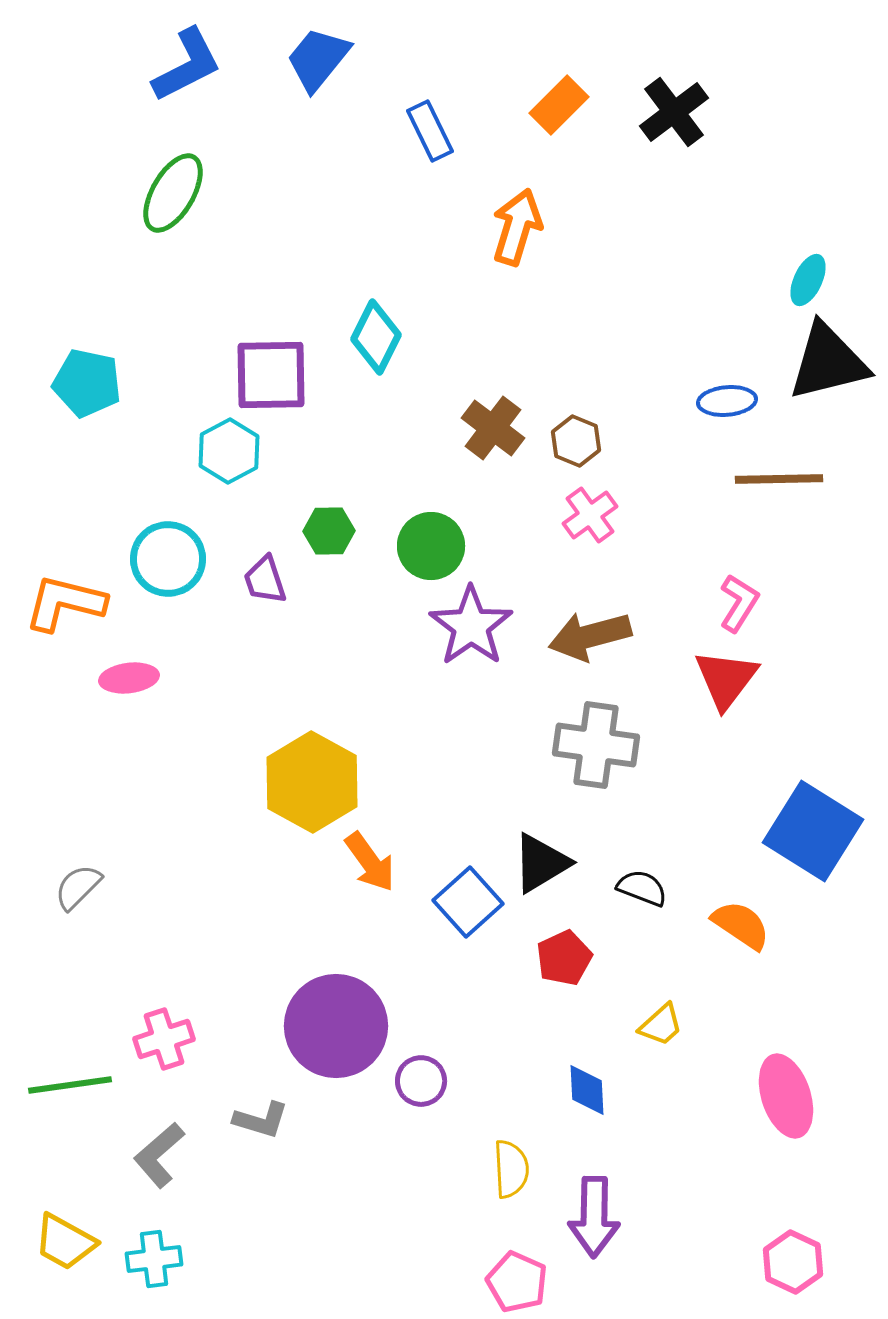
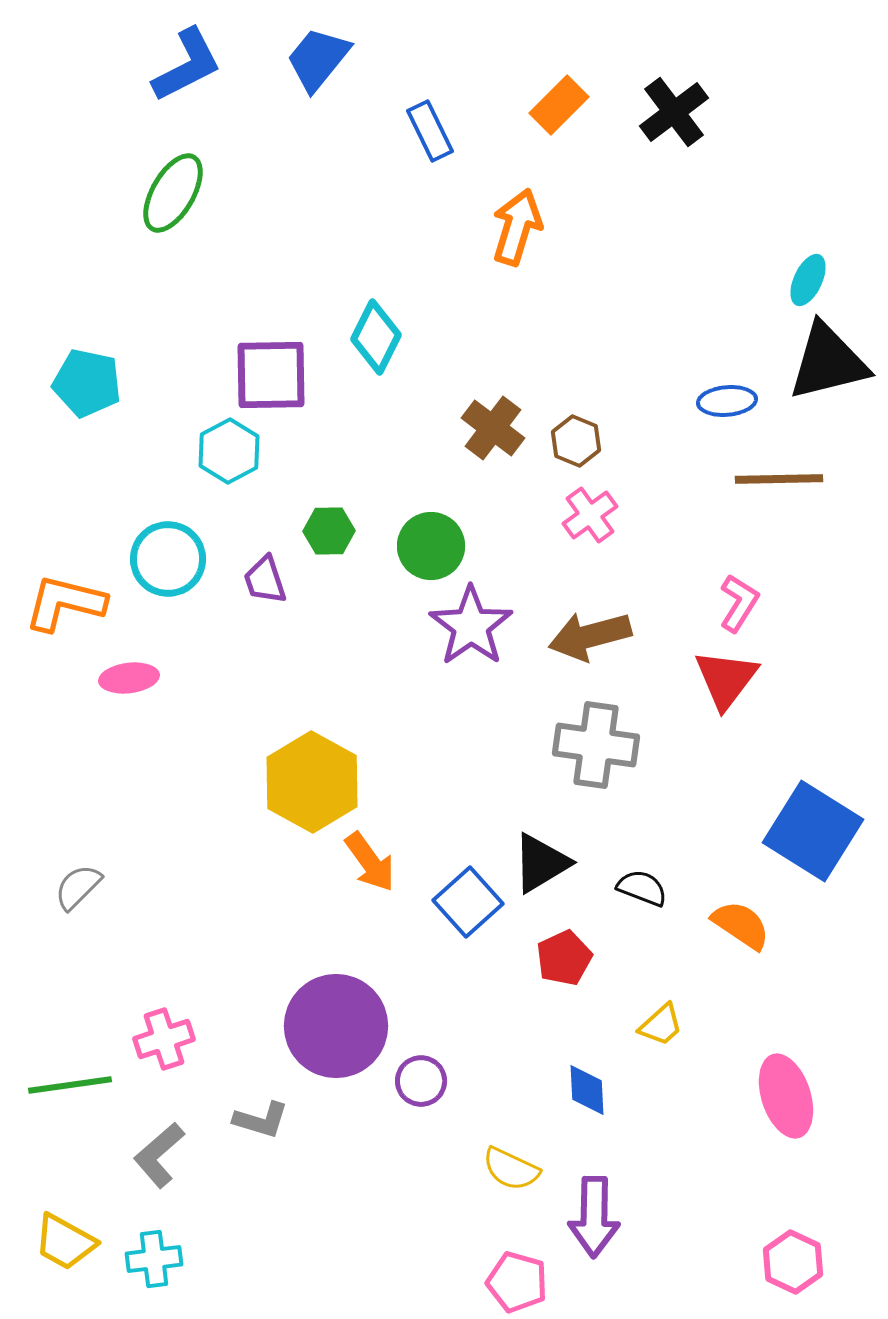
yellow semicircle at (511, 1169): rotated 118 degrees clockwise
pink pentagon at (517, 1282): rotated 8 degrees counterclockwise
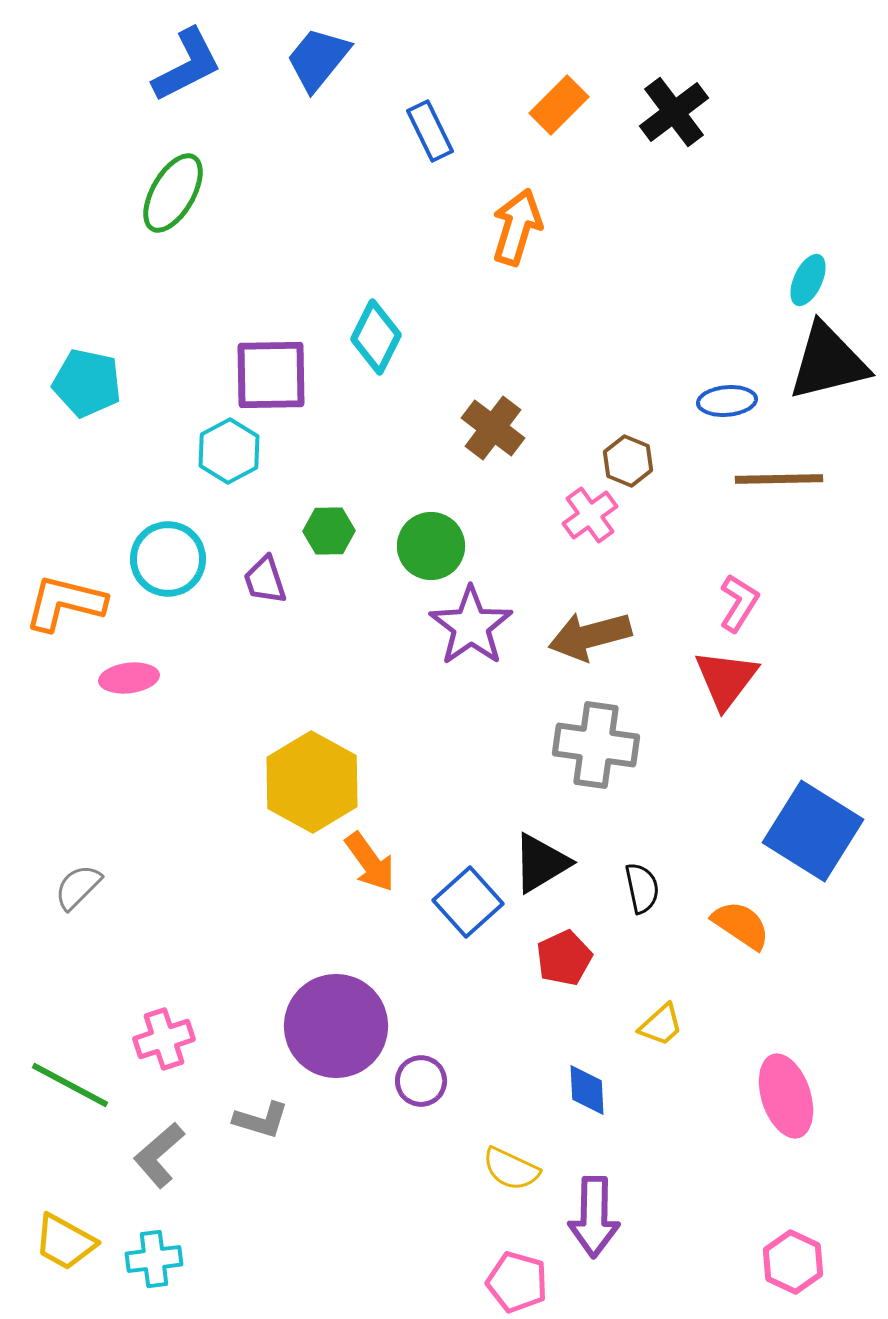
brown hexagon at (576, 441): moved 52 px right, 20 px down
black semicircle at (642, 888): rotated 57 degrees clockwise
green line at (70, 1085): rotated 36 degrees clockwise
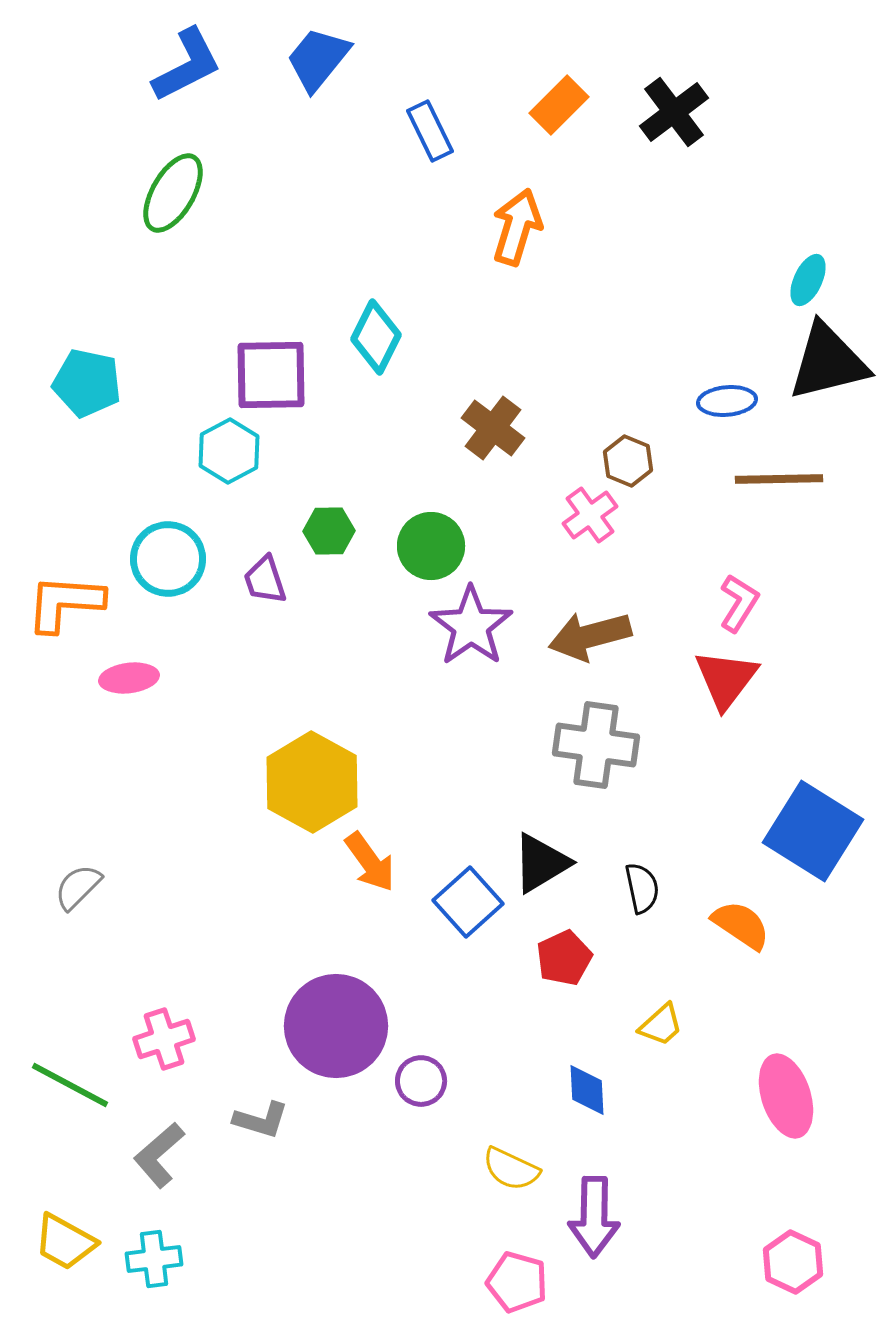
orange L-shape at (65, 603): rotated 10 degrees counterclockwise
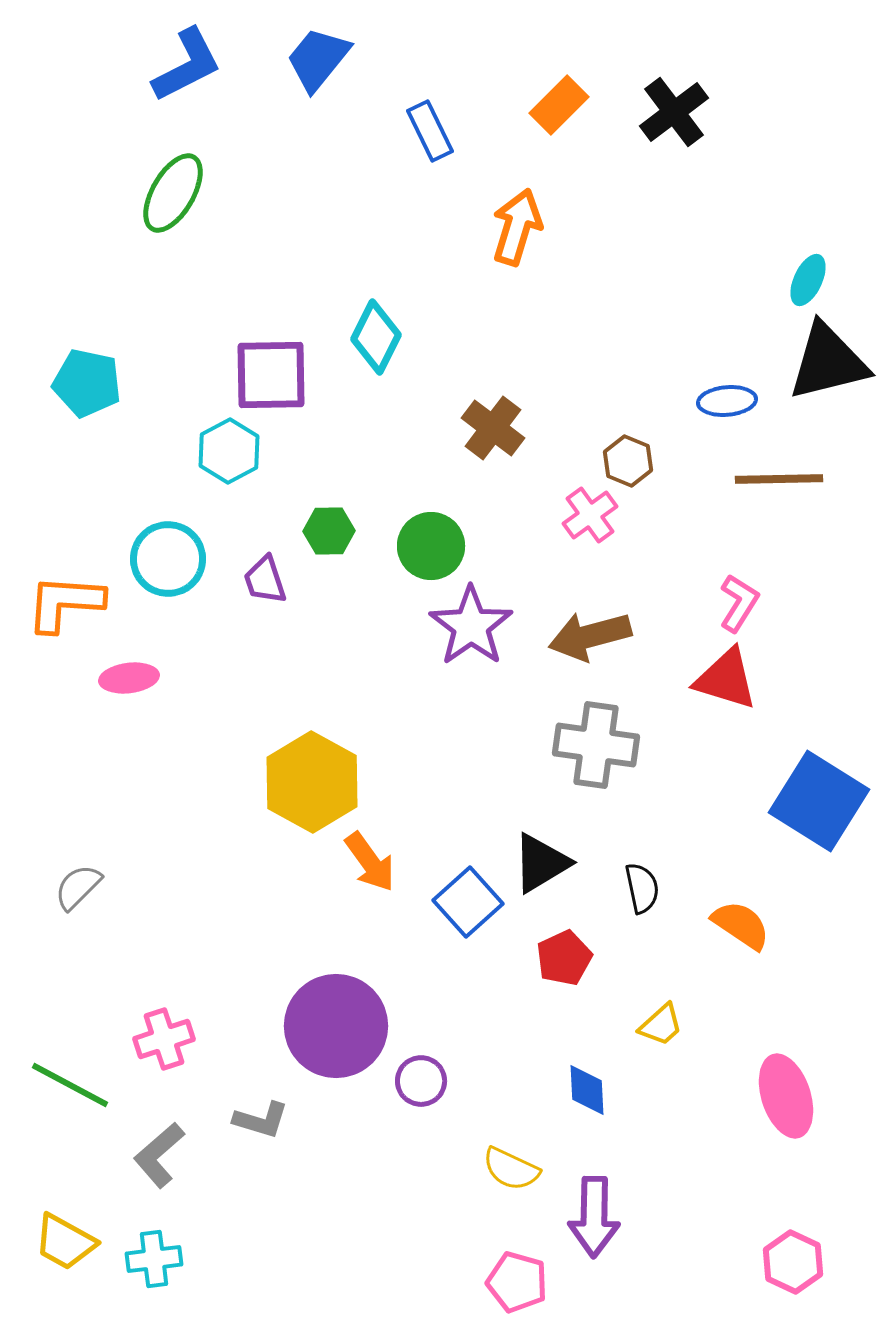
red triangle at (726, 679): rotated 50 degrees counterclockwise
blue square at (813, 831): moved 6 px right, 30 px up
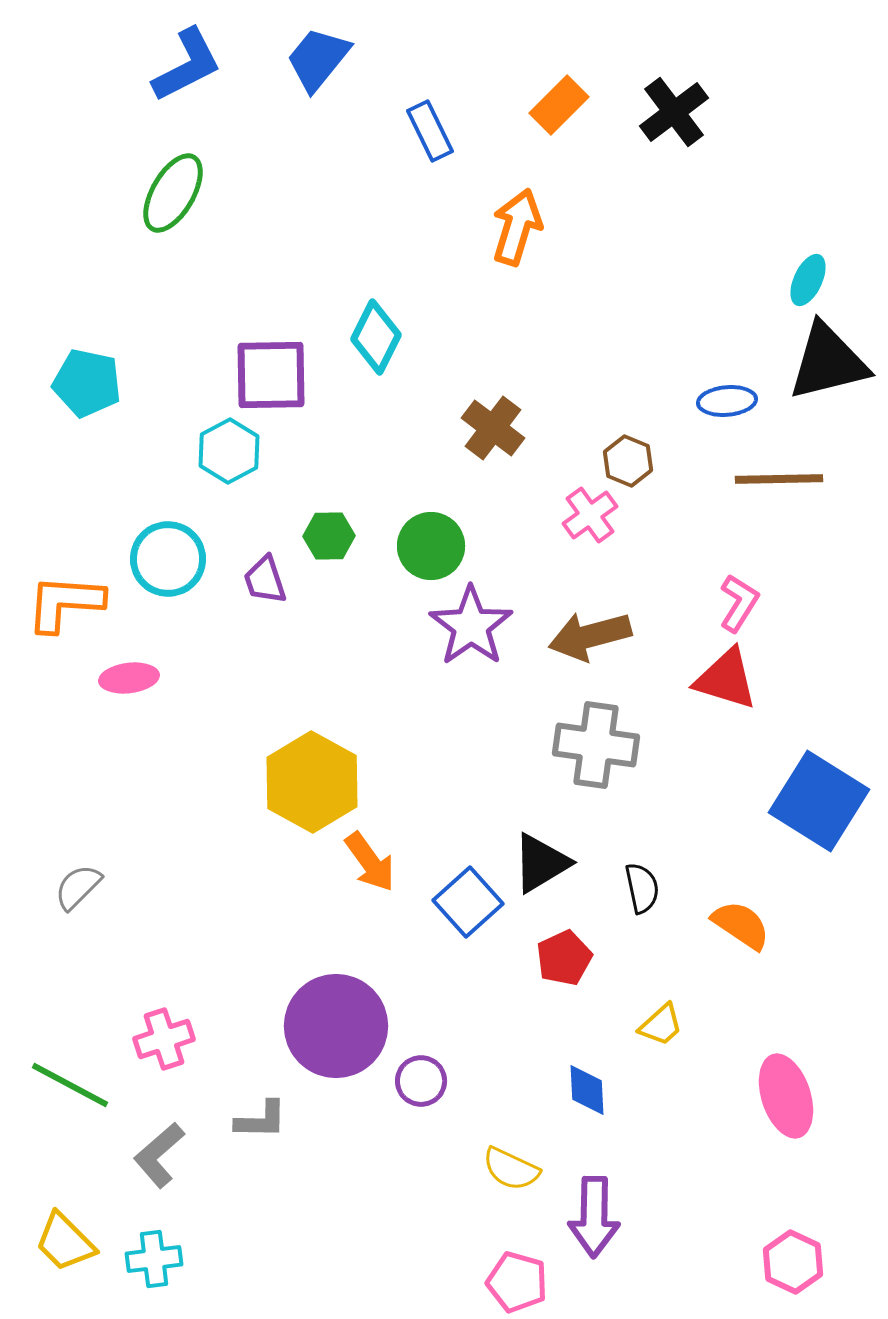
green hexagon at (329, 531): moved 5 px down
gray L-shape at (261, 1120): rotated 16 degrees counterclockwise
yellow trapezoid at (65, 1242): rotated 16 degrees clockwise
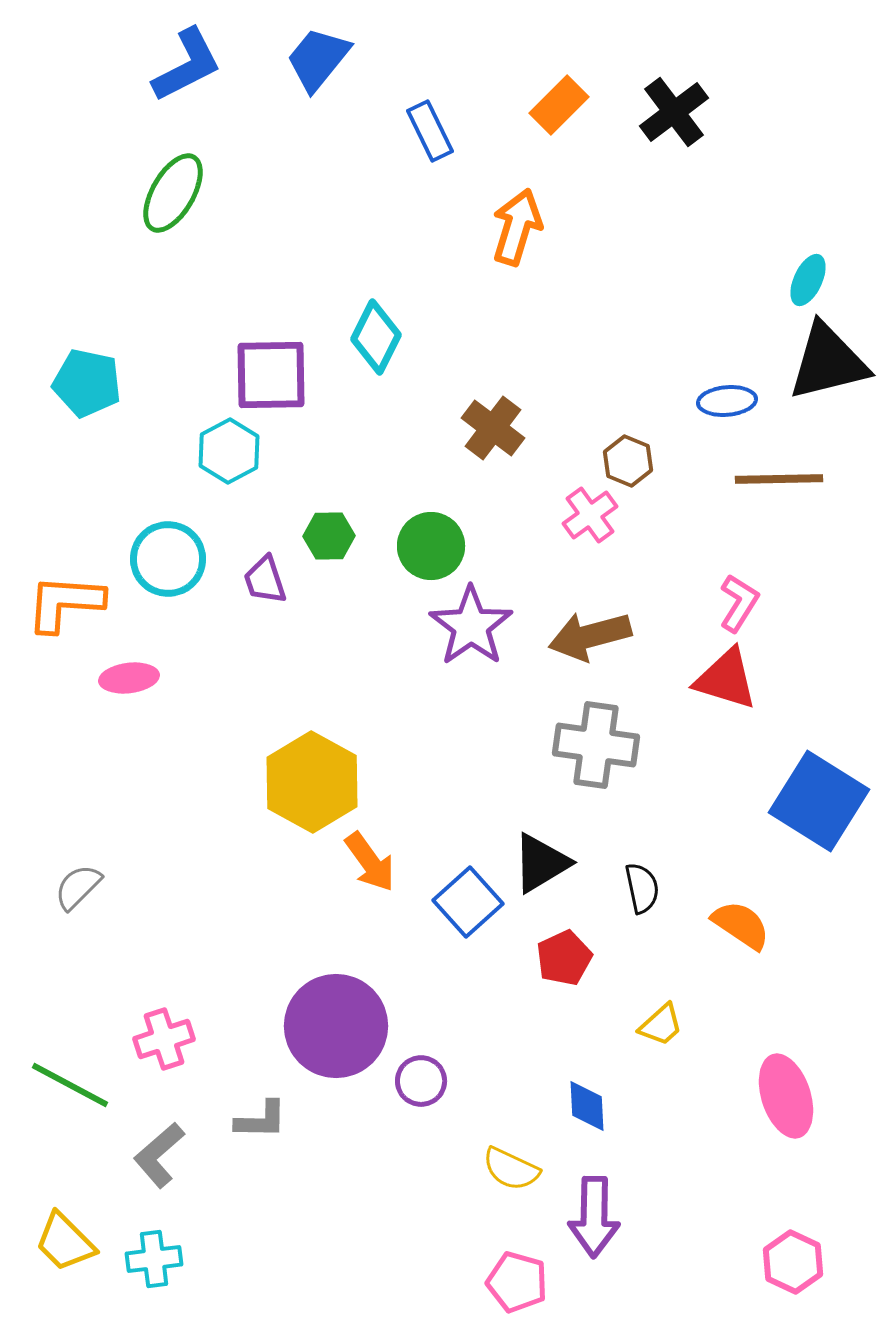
blue diamond at (587, 1090): moved 16 px down
